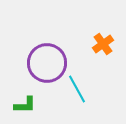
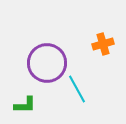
orange cross: rotated 20 degrees clockwise
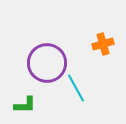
cyan line: moved 1 px left, 1 px up
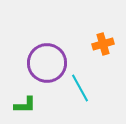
cyan line: moved 4 px right
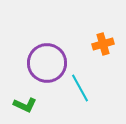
green L-shape: rotated 25 degrees clockwise
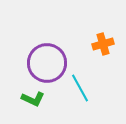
green L-shape: moved 8 px right, 6 px up
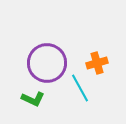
orange cross: moved 6 px left, 19 px down
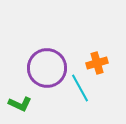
purple circle: moved 5 px down
green L-shape: moved 13 px left, 5 px down
